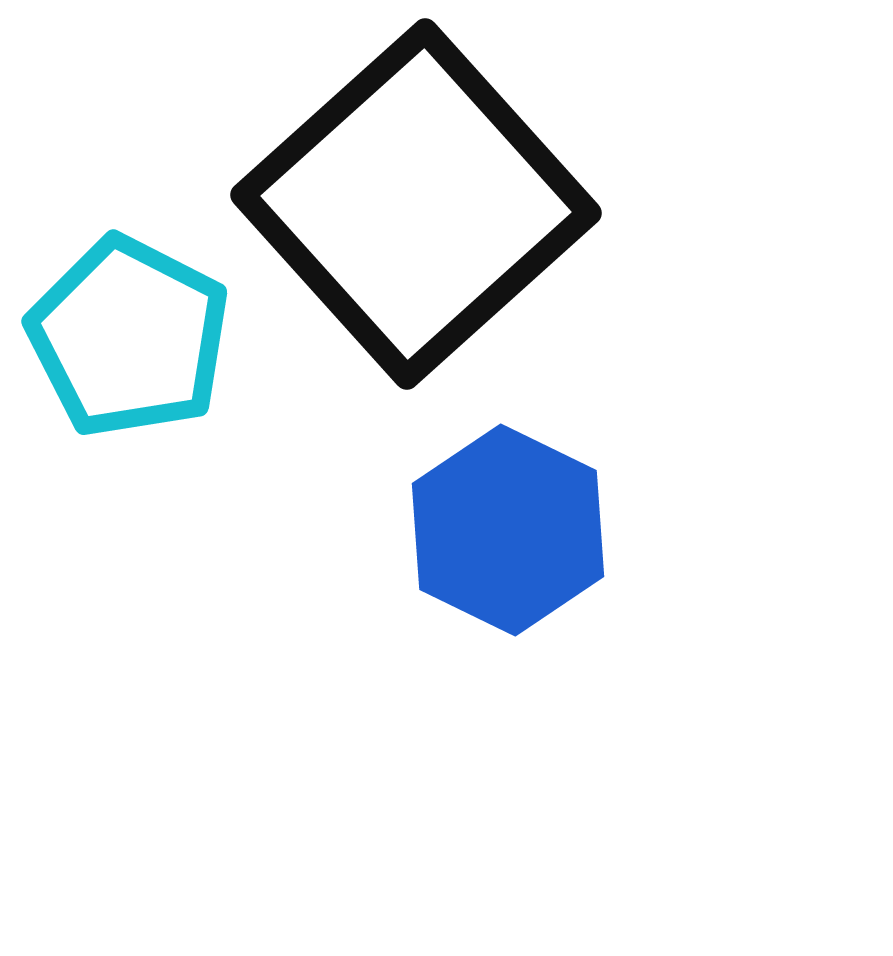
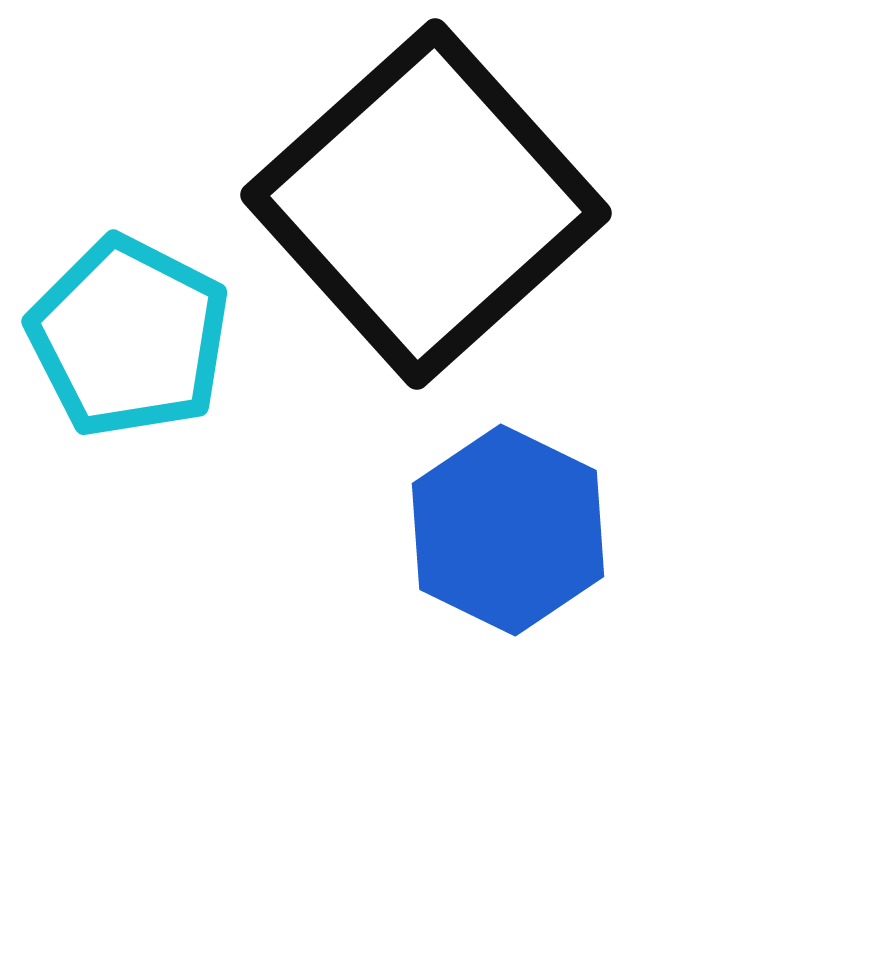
black square: moved 10 px right
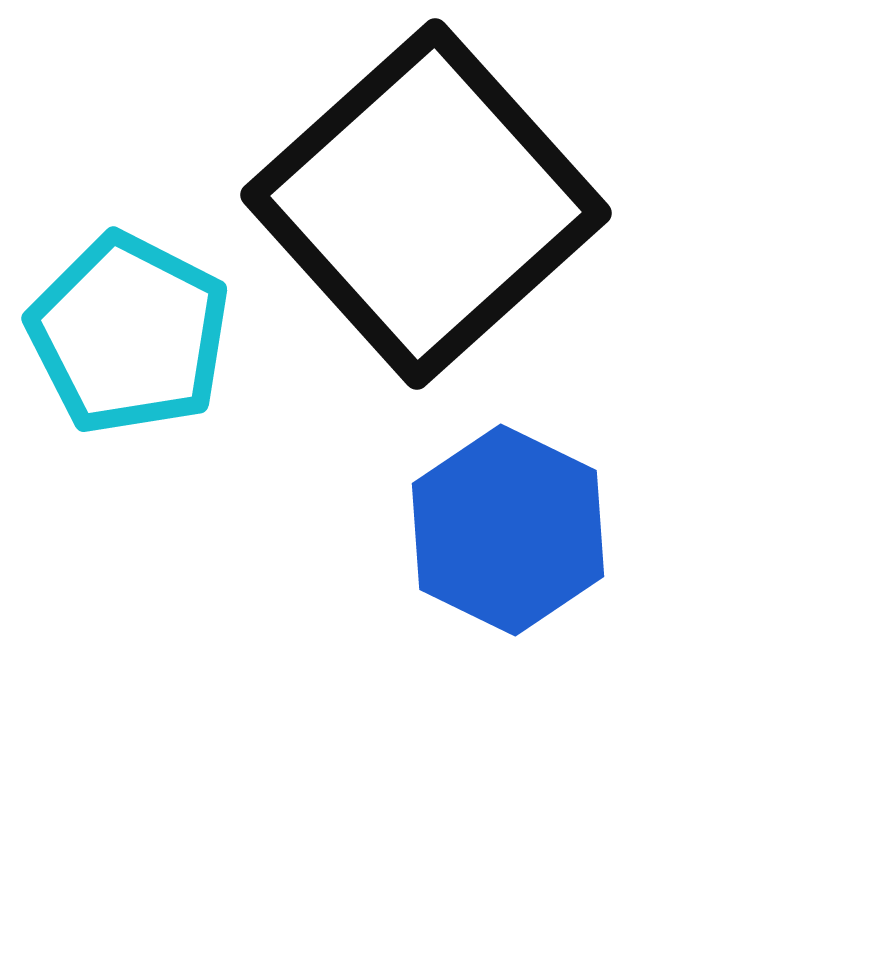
cyan pentagon: moved 3 px up
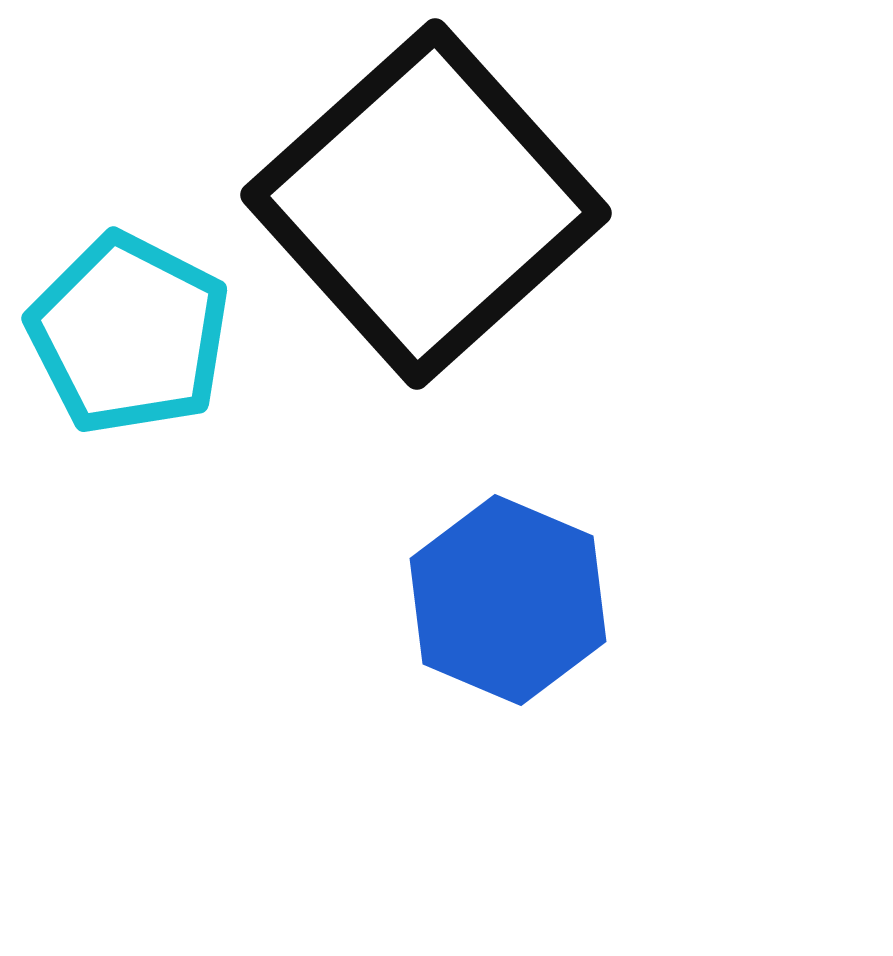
blue hexagon: moved 70 px down; rotated 3 degrees counterclockwise
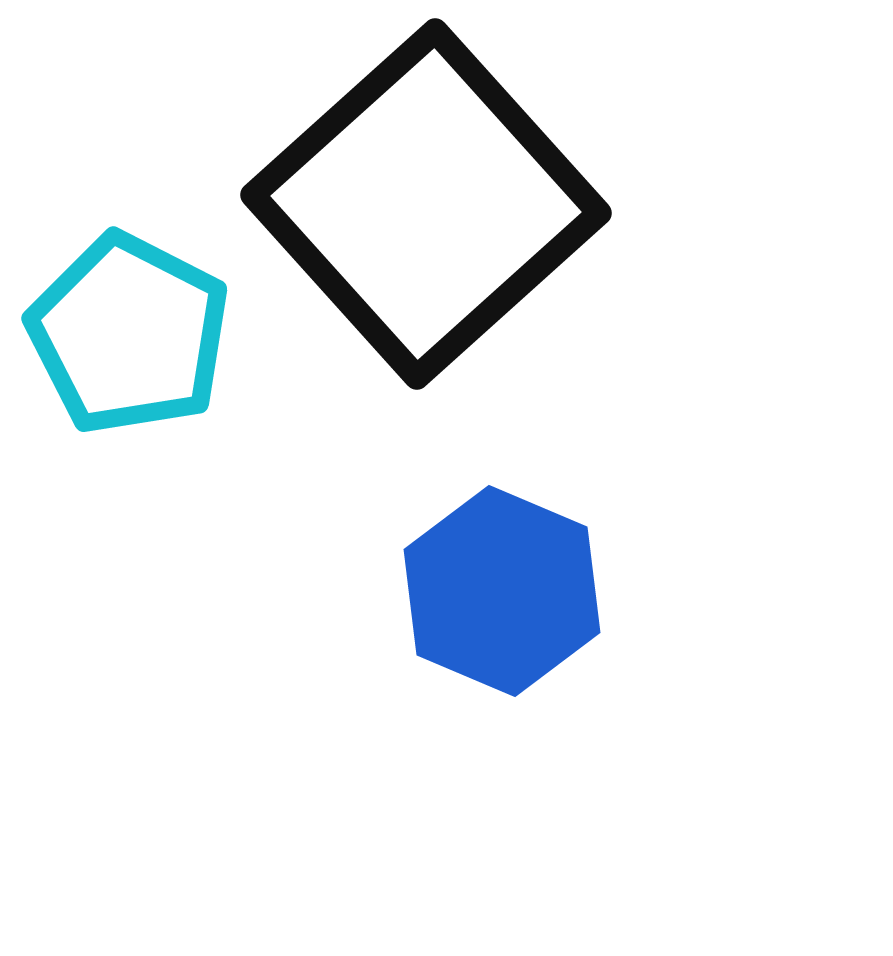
blue hexagon: moved 6 px left, 9 px up
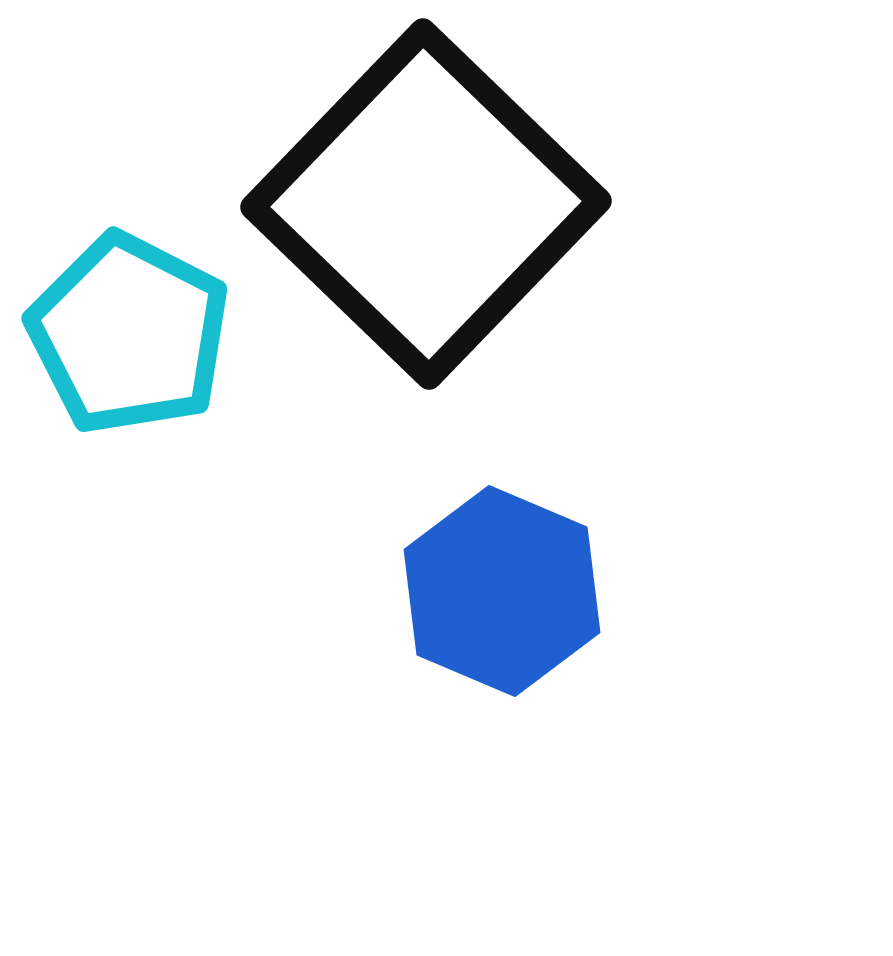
black square: rotated 4 degrees counterclockwise
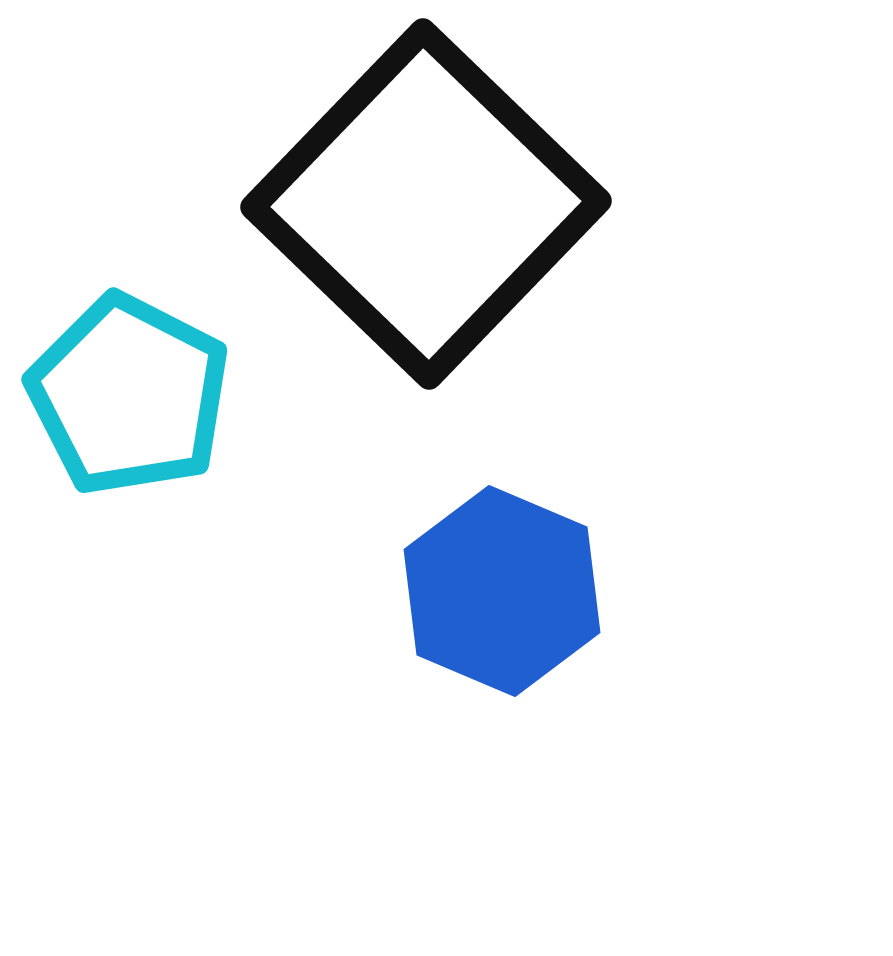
cyan pentagon: moved 61 px down
